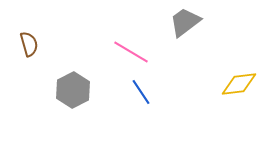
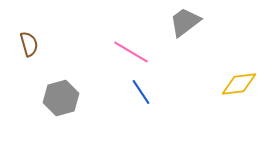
gray hexagon: moved 12 px left, 8 px down; rotated 12 degrees clockwise
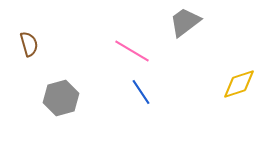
pink line: moved 1 px right, 1 px up
yellow diamond: rotated 12 degrees counterclockwise
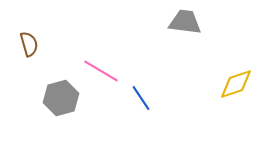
gray trapezoid: rotated 44 degrees clockwise
pink line: moved 31 px left, 20 px down
yellow diamond: moved 3 px left
blue line: moved 6 px down
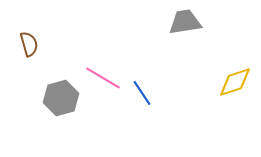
gray trapezoid: rotated 16 degrees counterclockwise
pink line: moved 2 px right, 7 px down
yellow diamond: moved 1 px left, 2 px up
blue line: moved 1 px right, 5 px up
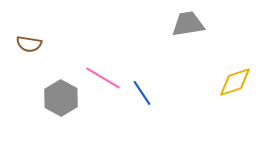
gray trapezoid: moved 3 px right, 2 px down
brown semicircle: rotated 115 degrees clockwise
gray hexagon: rotated 16 degrees counterclockwise
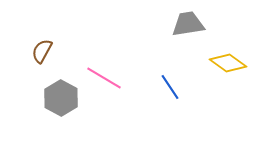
brown semicircle: moved 13 px right, 7 px down; rotated 110 degrees clockwise
pink line: moved 1 px right
yellow diamond: moved 7 px left, 19 px up; rotated 54 degrees clockwise
blue line: moved 28 px right, 6 px up
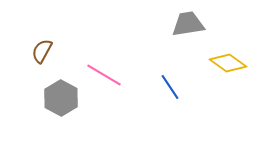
pink line: moved 3 px up
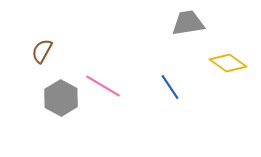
gray trapezoid: moved 1 px up
pink line: moved 1 px left, 11 px down
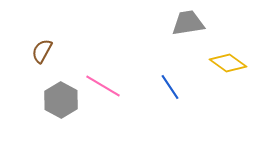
gray hexagon: moved 2 px down
